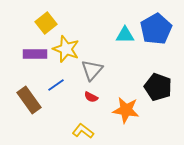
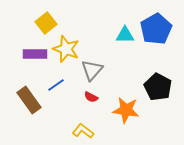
black pentagon: rotated 8 degrees clockwise
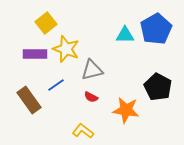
gray triangle: rotated 35 degrees clockwise
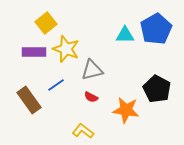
purple rectangle: moved 1 px left, 2 px up
black pentagon: moved 1 px left, 2 px down
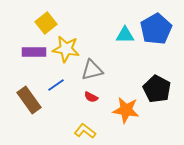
yellow star: rotated 12 degrees counterclockwise
yellow L-shape: moved 2 px right
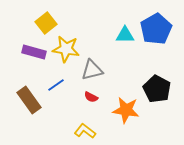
purple rectangle: rotated 15 degrees clockwise
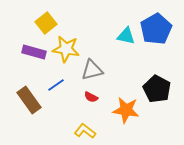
cyan triangle: moved 1 px right, 1 px down; rotated 12 degrees clockwise
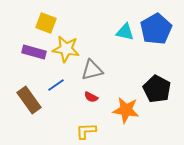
yellow square: rotated 30 degrees counterclockwise
cyan triangle: moved 1 px left, 4 px up
yellow L-shape: moved 1 px right; rotated 40 degrees counterclockwise
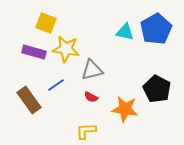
orange star: moved 1 px left, 1 px up
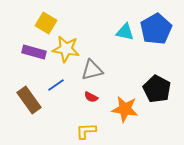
yellow square: rotated 10 degrees clockwise
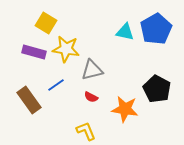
yellow L-shape: rotated 70 degrees clockwise
